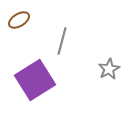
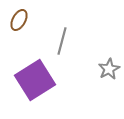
brown ellipse: rotated 30 degrees counterclockwise
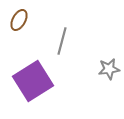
gray star: rotated 20 degrees clockwise
purple square: moved 2 px left, 1 px down
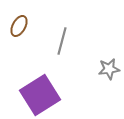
brown ellipse: moved 6 px down
purple square: moved 7 px right, 14 px down
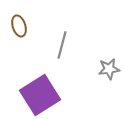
brown ellipse: rotated 45 degrees counterclockwise
gray line: moved 4 px down
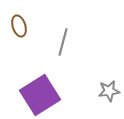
gray line: moved 1 px right, 3 px up
gray star: moved 22 px down
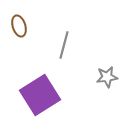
gray line: moved 1 px right, 3 px down
gray star: moved 2 px left, 14 px up
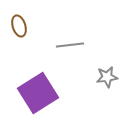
gray line: moved 6 px right; rotated 68 degrees clockwise
purple square: moved 2 px left, 2 px up
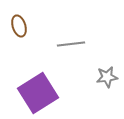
gray line: moved 1 px right, 1 px up
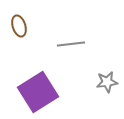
gray star: moved 5 px down
purple square: moved 1 px up
